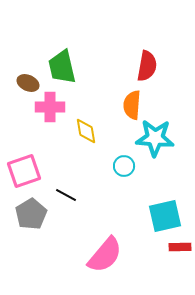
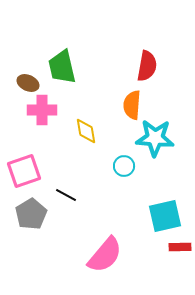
pink cross: moved 8 px left, 3 px down
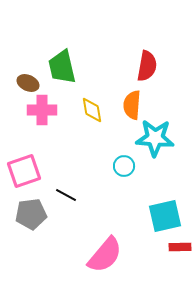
yellow diamond: moved 6 px right, 21 px up
gray pentagon: rotated 24 degrees clockwise
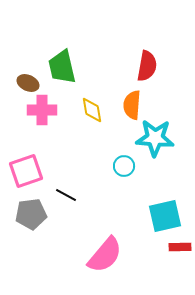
pink square: moved 2 px right
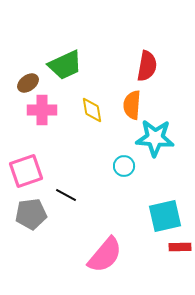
green trapezoid: moved 3 px right, 2 px up; rotated 102 degrees counterclockwise
brown ellipse: rotated 60 degrees counterclockwise
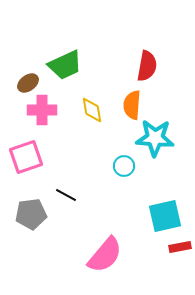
pink square: moved 14 px up
red rectangle: rotated 10 degrees counterclockwise
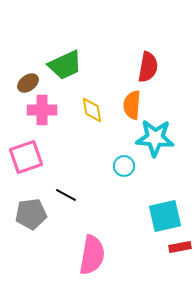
red semicircle: moved 1 px right, 1 px down
pink semicircle: moved 13 px left; rotated 30 degrees counterclockwise
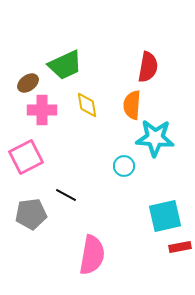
yellow diamond: moved 5 px left, 5 px up
pink square: rotated 8 degrees counterclockwise
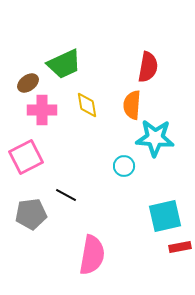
green trapezoid: moved 1 px left, 1 px up
